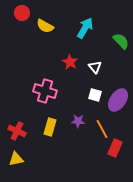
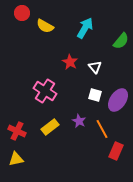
green semicircle: rotated 84 degrees clockwise
pink cross: rotated 15 degrees clockwise
purple star: moved 1 px right; rotated 24 degrees clockwise
yellow rectangle: rotated 36 degrees clockwise
red rectangle: moved 1 px right, 3 px down
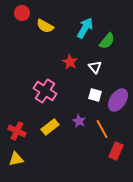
green semicircle: moved 14 px left
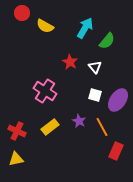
orange line: moved 2 px up
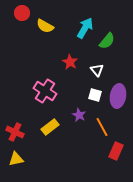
white triangle: moved 2 px right, 3 px down
purple ellipse: moved 4 px up; rotated 25 degrees counterclockwise
purple star: moved 6 px up
red cross: moved 2 px left, 1 px down
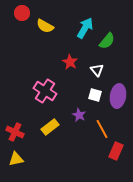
orange line: moved 2 px down
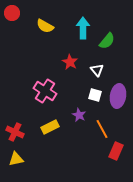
red circle: moved 10 px left
cyan arrow: moved 2 px left; rotated 30 degrees counterclockwise
yellow rectangle: rotated 12 degrees clockwise
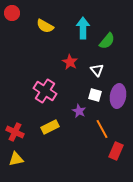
purple star: moved 4 px up
